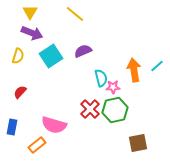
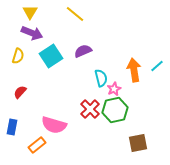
pink star: moved 1 px right, 2 px down; rotated 24 degrees counterclockwise
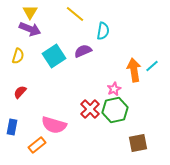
purple arrow: moved 2 px left, 4 px up
cyan square: moved 3 px right
cyan line: moved 5 px left
cyan semicircle: moved 2 px right, 47 px up; rotated 24 degrees clockwise
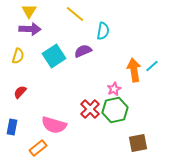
yellow triangle: moved 1 px left, 1 px up
purple arrow: rotated 20 degrees counterclockwise
orange rectangle: moved 1 px right, 3 px down
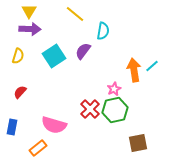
purple semicircle: rotated 30 degrees counterclockwise
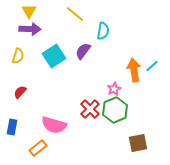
green hexagon: rotated 10 degrees counterclockwise
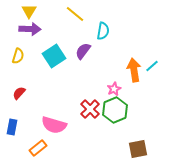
red semicircle: moved 1 px left, 1 px down
brown square: moved 6 px down
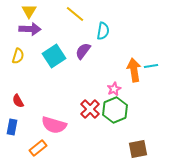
cyan line: moved 1 px left; rotated 32 degrees clockwise
red semicircle: moved 1 px left, 8 px down; rotated 72 degrees counterclockwise
